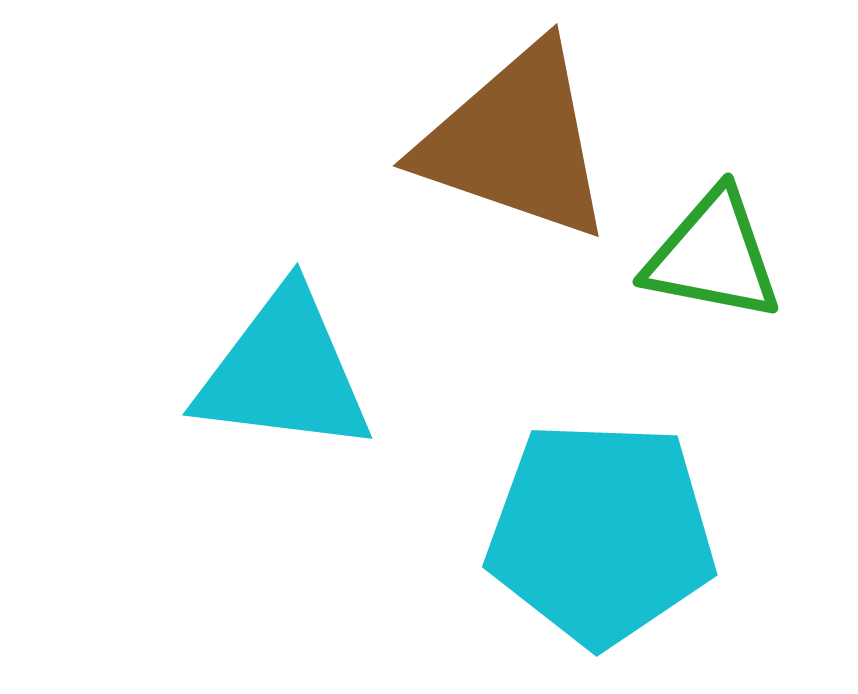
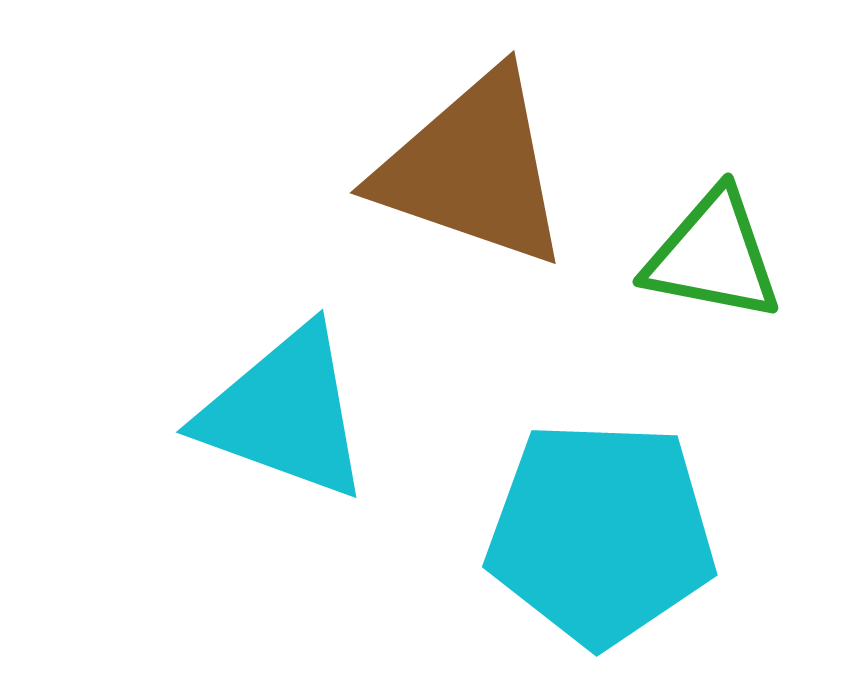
brown triangle: moved 43 px left, 27 px down
cyan triangle: moved 1 px right, 41 px down; rotated 13 degrees clockwise
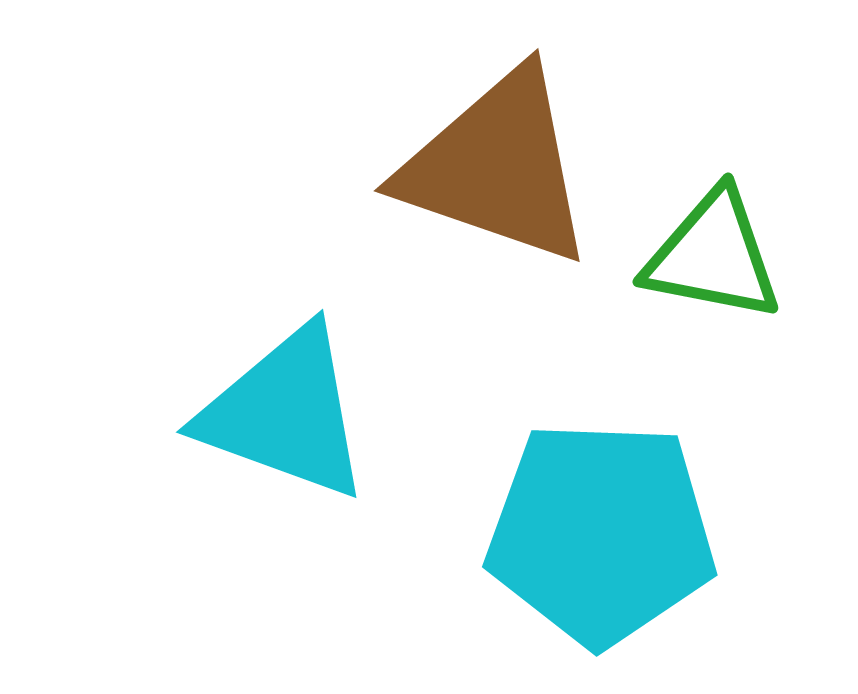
brown triangle: moved 24 px right, 2 px up
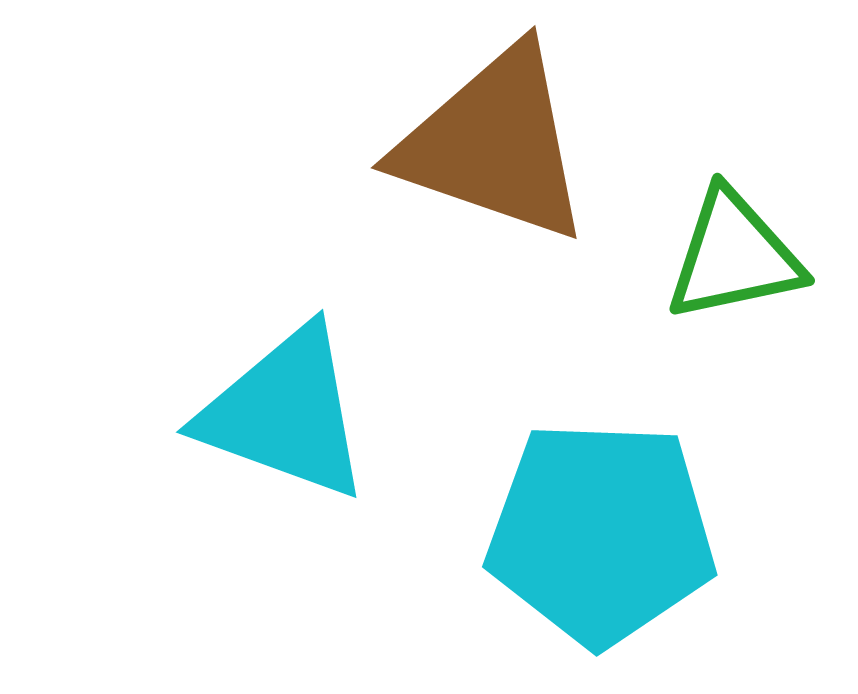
brown triangle: moved 3 px left, 23 px up
green triangle: moved 21 px right; rotated 23 degrees counterclockwise
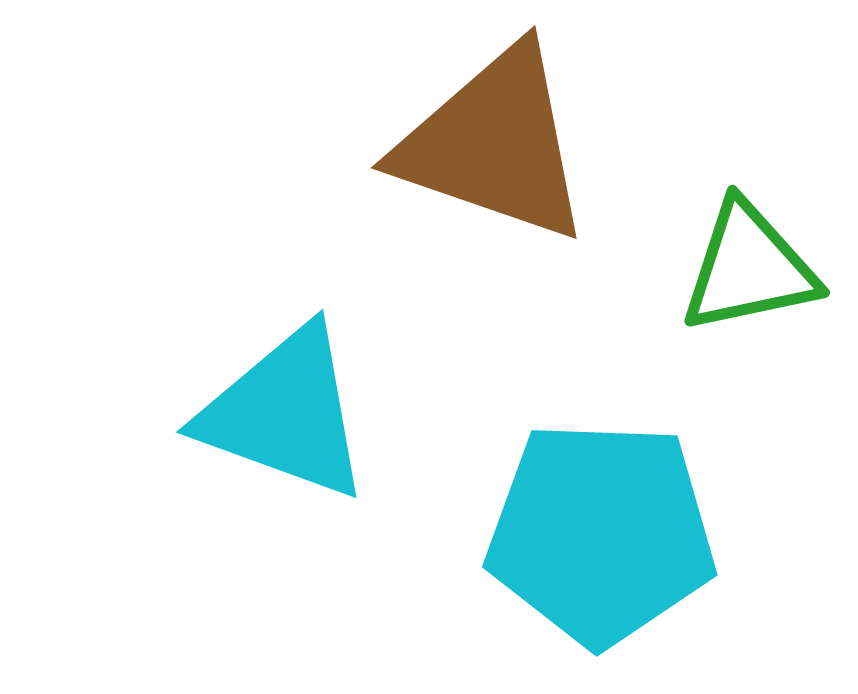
green triangle: moved 15 px right, 12 px down
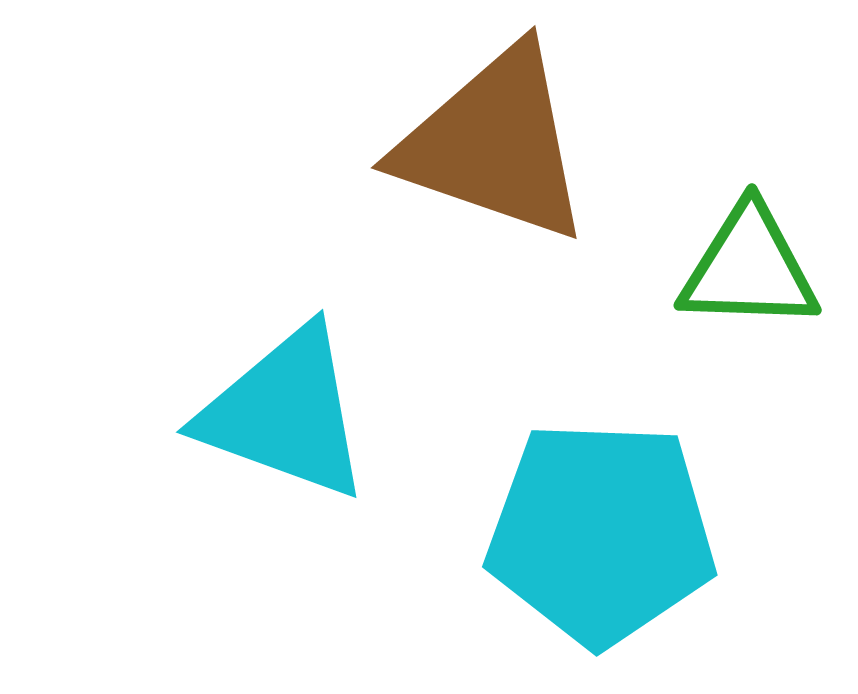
green triangle: rotated 14 degrees clockwise
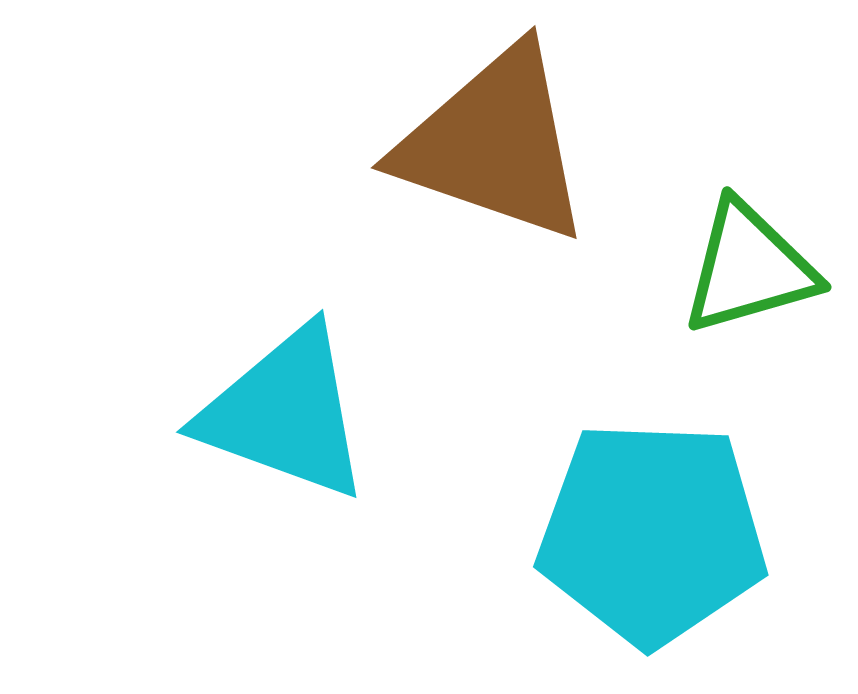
green triangle: rotated 18 degrees counterclockwise
cyan pentagon: moved 51 px right
